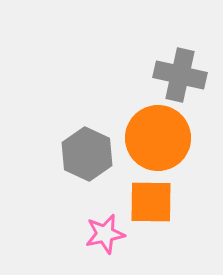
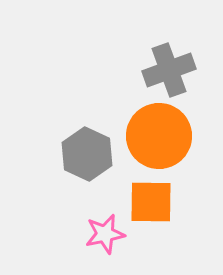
gray cross: moved 11 px left, 5 px up; rotated 33 degrees counterclockwise
orange circle: moved 1 px right, 2 px up
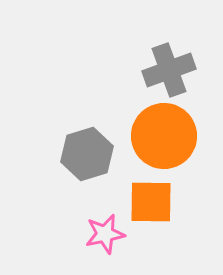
orange circle: moved 5 px right
gray hexagon: rotated 18 degrees clockwise
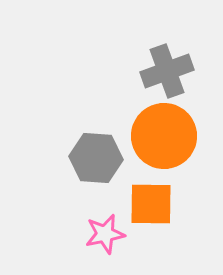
gray cross: moved 2 px left, 1 px down
gray hexagon: moved 9 px right, 4 px down; rotated 21 degrees clockwise
orange square: moved 2 px down
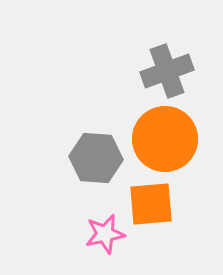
orange circle: moved 1 px right, 3 px down
orange square: rotated 6 degrees counterclockwise
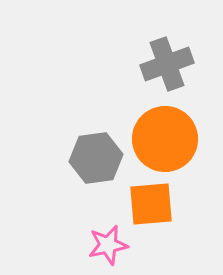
gray cross: moved 7 px up
gray hexagon: rotated 12 degrees counterclockwise
pink star: moved 3 px right, 11 px down
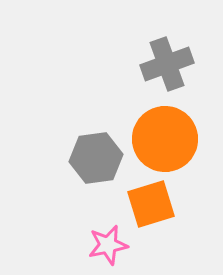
orange square: rotated 12 degrees counterclockwise
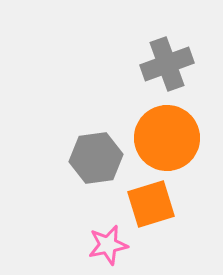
orange circle: moved 2 px right, 1 px up
